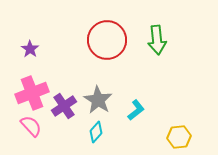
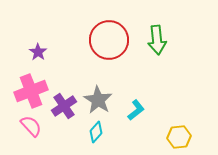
red circle: moved 2 px right
purple star: moved 8 px right, 3 px down
pink cross: moved 1 px left, 2 px up
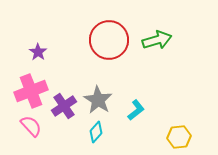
green arrow: rotated 100 degrees counterclockwise
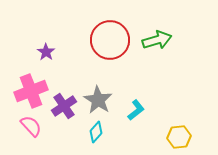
red circle: moved 1 px right
purple star: moved 8 px right
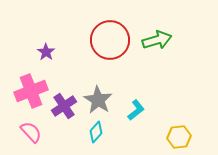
pink semicircle: moved 6 px down
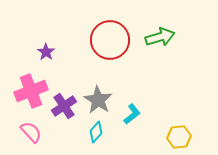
green arrow: moved 3 px right, 3 px up
cyan L-shape: moved 4 px left, 4 px down
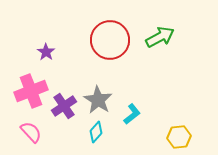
green arrow: rotated 12 degrees counterclockwise
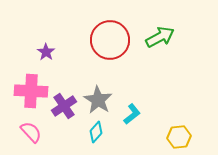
pink cross: rotated 24 degrees clockwise
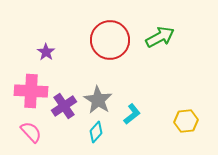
yellow hexagon: moved 7 px right, 16 px up
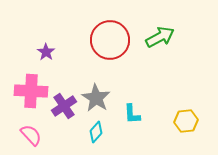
gray star: moved 2 px left, 2 px up
cyan L-shape: rotated 125 degrees clockwise
pink semicircle: moved 3 px down
